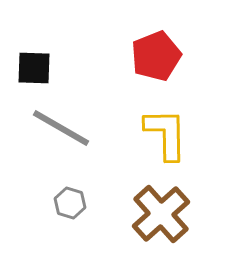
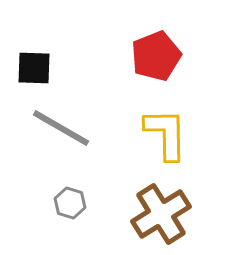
brown cross: rotated 10 degrees clockwise
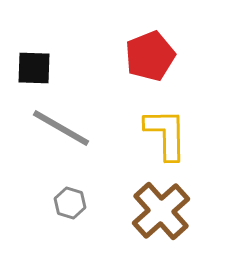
red pentagon: moved 6 px left
brown cross: moved 3 px up; rotated 10 degrees counterclockwise
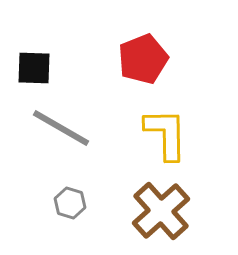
red pentagon: moved 7 px left, 3 px down
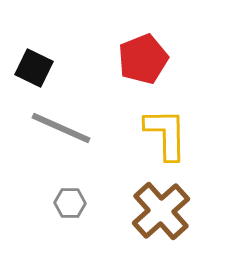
black square: rotated 24 degrees clockwise
gray line: rotated 6 degrees counterclockwise
gray hexagon: rotated 16 degrees counterclockwise
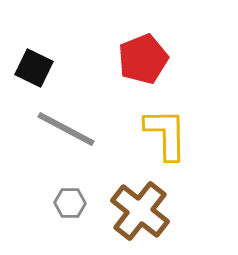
gray line: moved 5 px right, 1 px down; rotated 4 degrees clockwise
brown cross: moved 21 px left; rotated 10 degrees counterclockwise
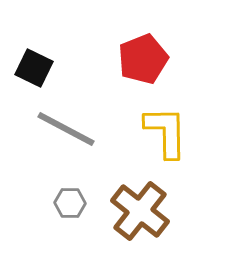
yellow L-shape: moved 2 px up
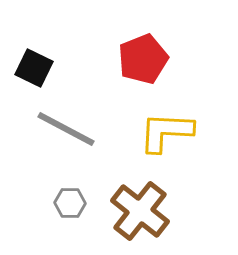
yellow L-shape: rotated 86 degrees counterclockwise
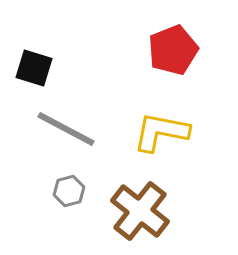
red pentagon: moved 30 px right, 9 px up
black square: rotated 9 degrees counterclockwise
yellow L-shape: moved 5 px left; rotated 8 degrees clockwise
gray hexagon: moved 1 px left, 12 px up; rotated 16 degrees counterclockwise
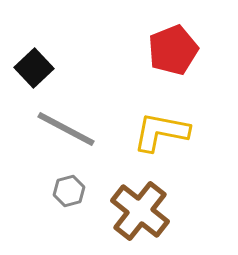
black square: rotated 30 degrees clockwise
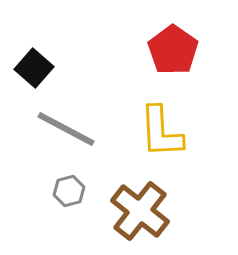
red pentagon: rotated 15 degrees counterclockwise
black square: rotated 6 degrees counterclockwise
yellow L-shape: rotated 104 degrees counterclockwise
